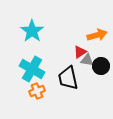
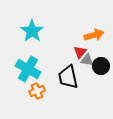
orange arrow: moved 3 px left
red triangle: rotated 16 degrees counterclockwise
cyan cross: moved 4 px left
black trapezoid: moved 1 px up
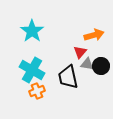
gray triangle: moved 4 px down
cyan cross: moved 4 px right, 1 px down
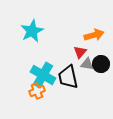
cyan star: rotated 10 degrees clockwise
black circle: moved 2 px up
cyan cross: moved 11 px right, 5 px down
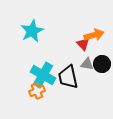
red triangle: moved 3 px right, 8 px up; rotated 24 degrees counterclockwise
black circle: moved 1 px right
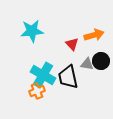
cyan star: rotated 20 degrees clockwise
red triangle: moved 11 px left
black circle: moved 1 px left, 3 px up
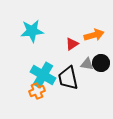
red triangle: rotated 40 degrees clockwise
black circle: moved 2 px down
black trapezoid: moved 1 px down
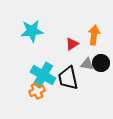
orange arrow: rotated 66 degrees counterclockwise
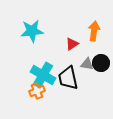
orange arrow: moved 4 px up
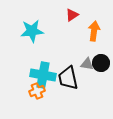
red triangle: moved 29 px up
cyan cross: rotated 20 degrees counterclockwise
